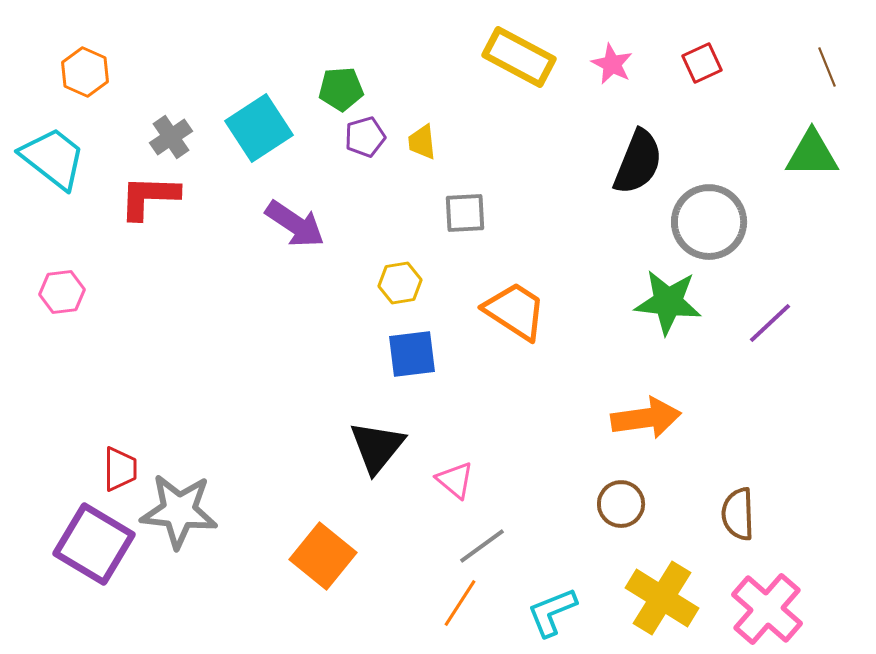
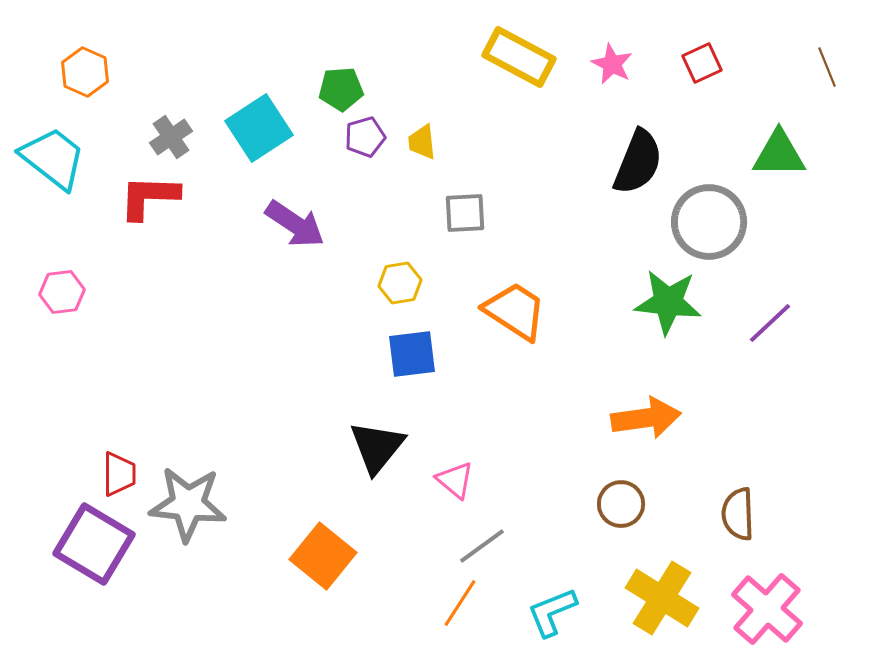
green triangle: moved 33 px left
red trapezoid: moved 1 px left, 5 px down
gray star: moved 9 px right, 7 px up
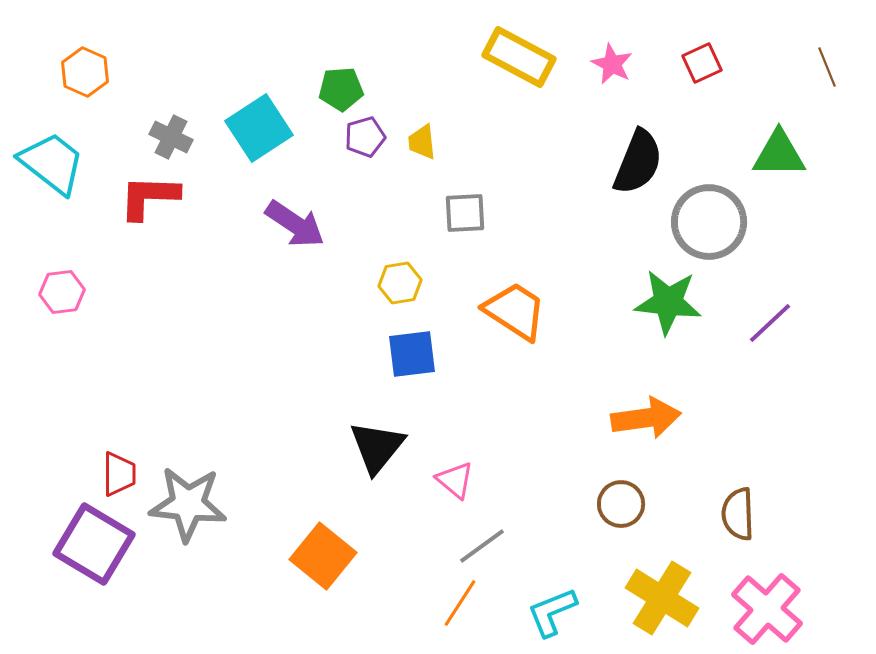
gray cross: rotated 30 degrees counterclockwise
cyan trapezoid: moved 1 px left, 5 px down
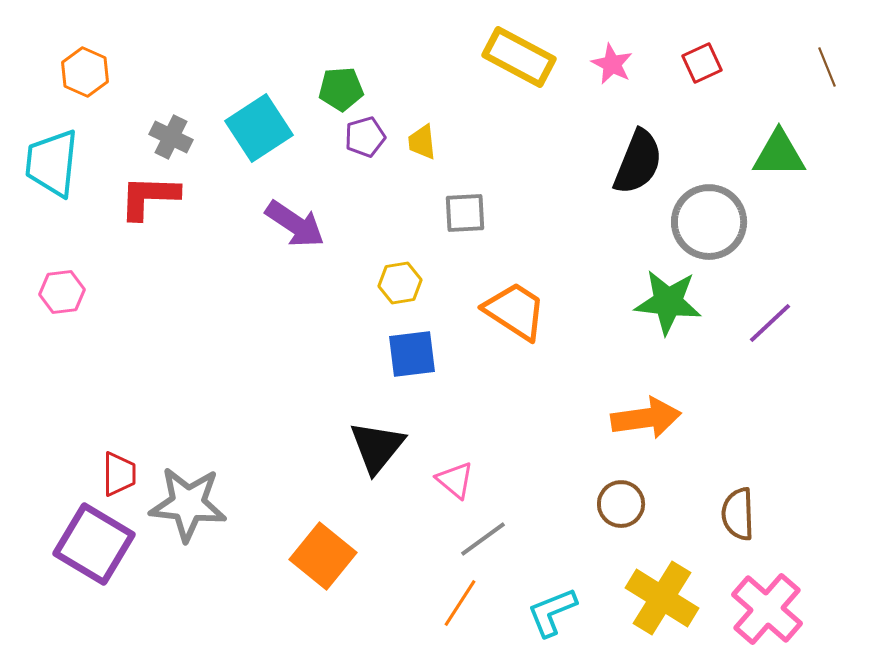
cyan trapezoid: rotated 122 degrees counterclockwise
gray line: moved 1 px right, 7 px up
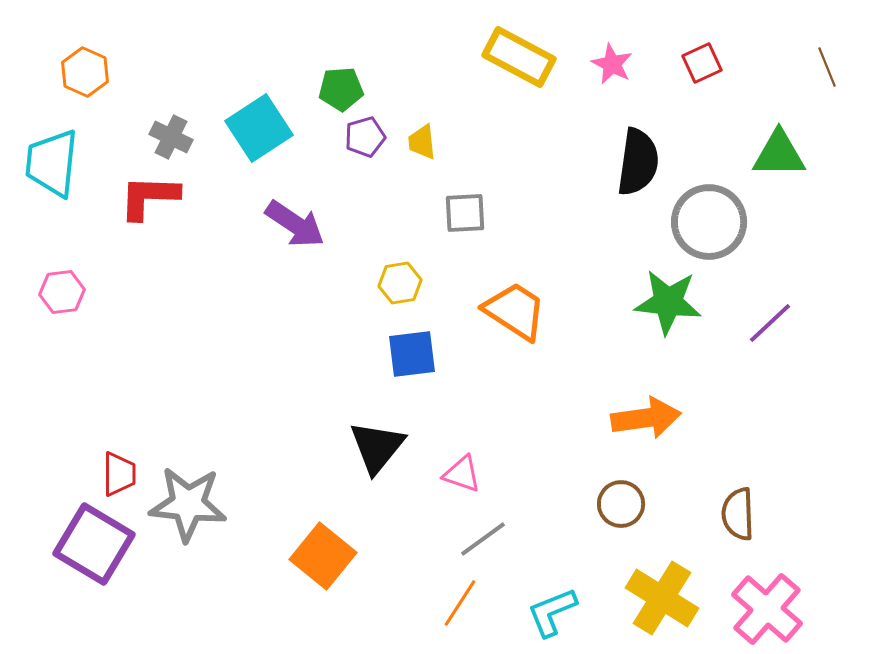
black semicircle: rotated 14 degrees counterclockwise
pink triangle: moved 7 px right, 6 px up; rotated 21 degrees counterclockwise
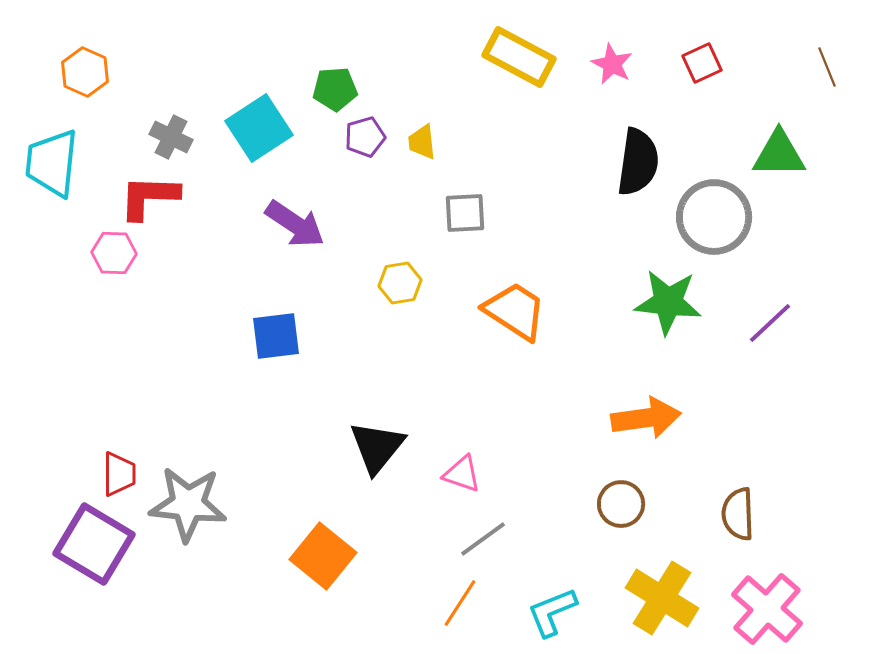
green pentagon: moved 6 px left
gray circle: moved 5 px right, 5 px up
pink hexagon: moved 52 px right, 39 px up; rotated 9 degrees clockwise
blue square: moved 136 px left, 18 px up
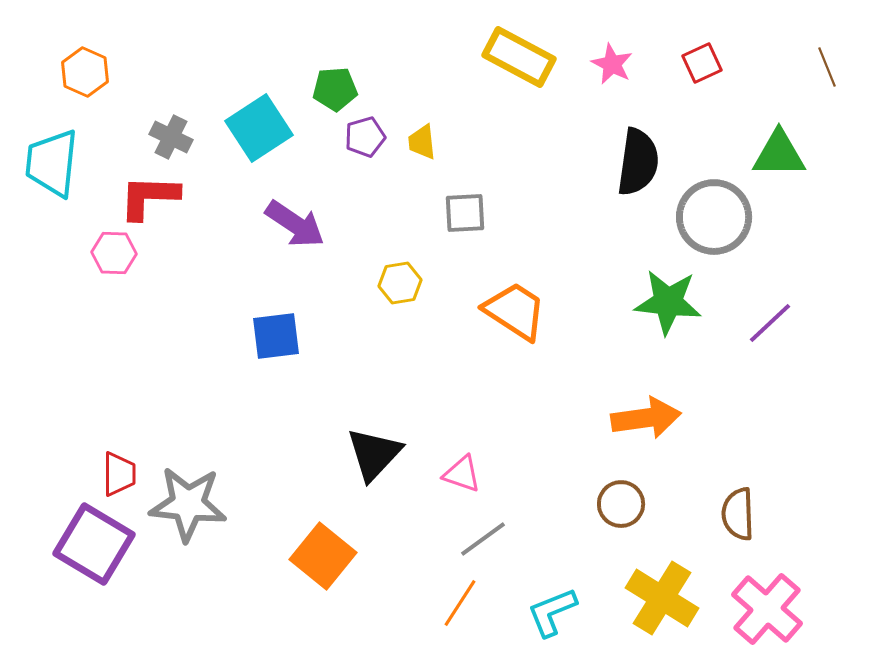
black triangle: moved 3 px left, 7 px down; rotated 4 degrees clockwise
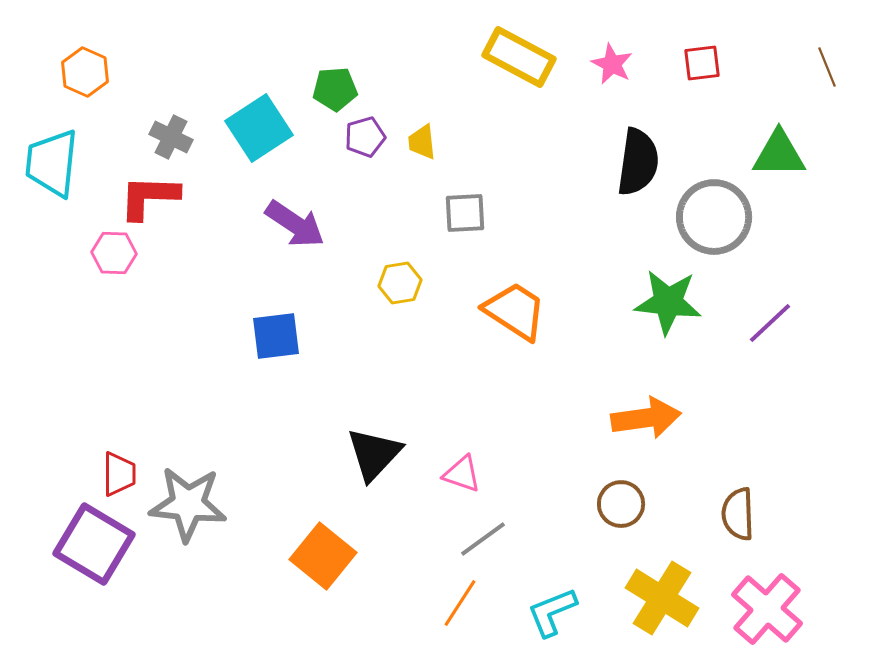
red square: rotated 18 degrees clockwise
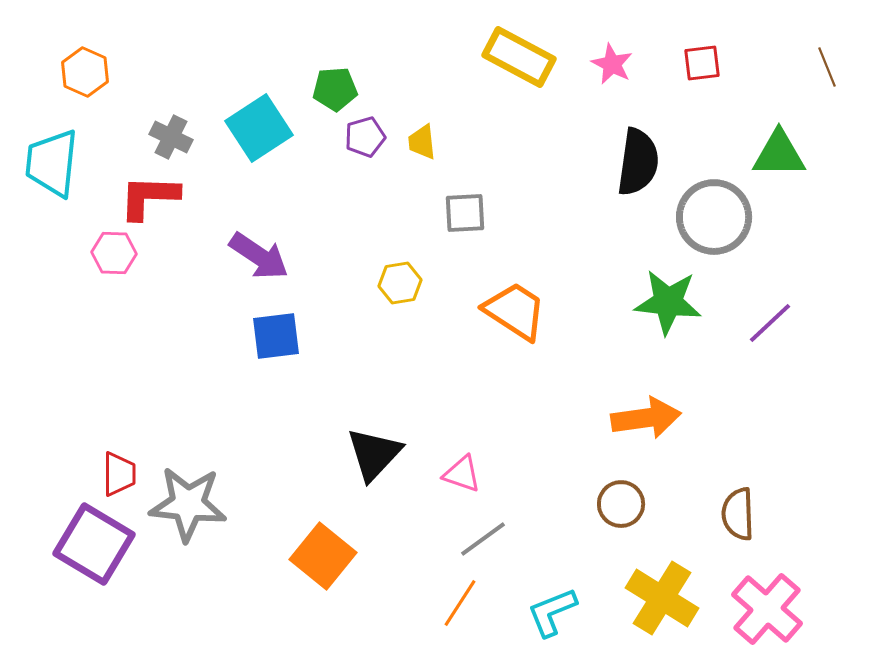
purple arrow: moved 36 px left, 32 px down
